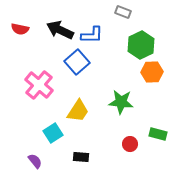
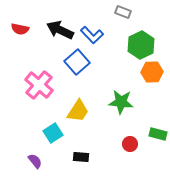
blue L-shape: rotated 45 degrees clockwise
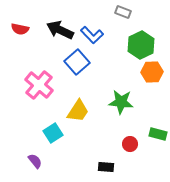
black rectangle: moved 25 px right, 10 px down
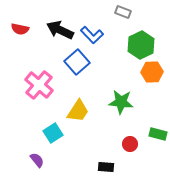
purple semicircle: moved 2 px right, 1 px up
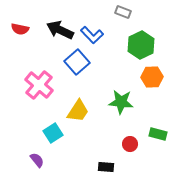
orange hexagon: moved 5 px down
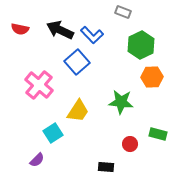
purple semicircle: rotated 84 degrees clockwise
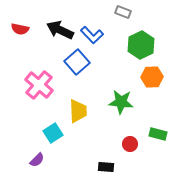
yellow trapezoid: rotated 35 degrees counterclockwise
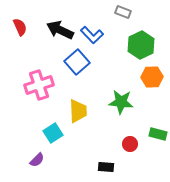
red semicircle: moved 2 px up; rotated 126 degrees counterclockwise
pink cross: rotated 32 degrees clockwise
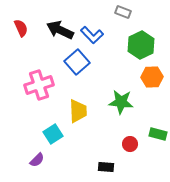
red semicircle: moved 1 px right, 1 px down
cyan square: moved 1 px down
